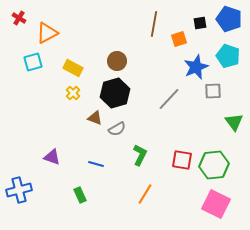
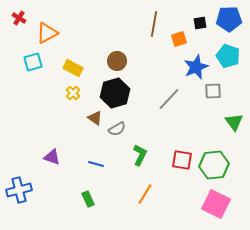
blue pentagon: rotated 20 degrees counterclockwise
brown triangle: rotated 14 degrees clockwise
green rectangle: moved 8 px right, 4 px down
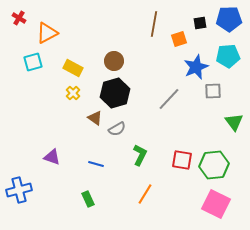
cyan pentagon: rotated 25 degrees counterclockwise
brown circle: moved 3 px left
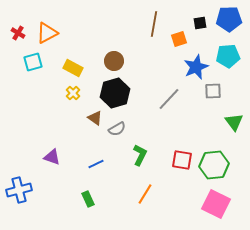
red cross: moved 1 px left, 15 px down
blue line: rotated 42 degrees counterclockwise
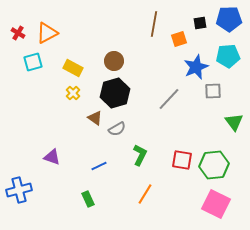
blue line: moved 3 px right, 2 px down
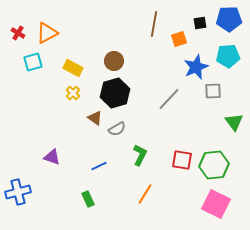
blue cross: moved 1 px left, 2 px down
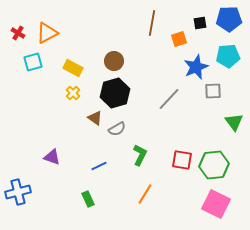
brown line: moved 2 px left, 1 px up
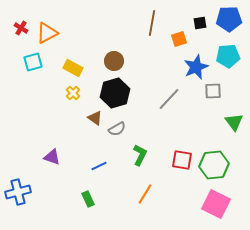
red cross: moved 3 px right, 5 px up
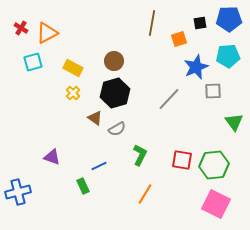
green rectangle: moved 5 px left, 13 px up
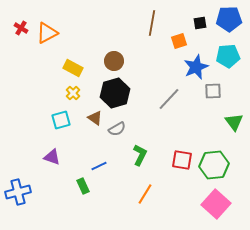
orange square: moved 2 px down
cyan square: moved 28 px right, 58 px down
pink square: rotated 16 degrees clockwise
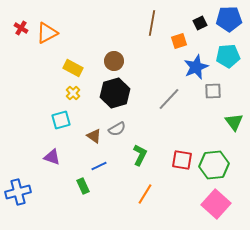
black square: rotated 16 degrees counterclockwise
brown triangle: moved 1 px left, 18 px down
